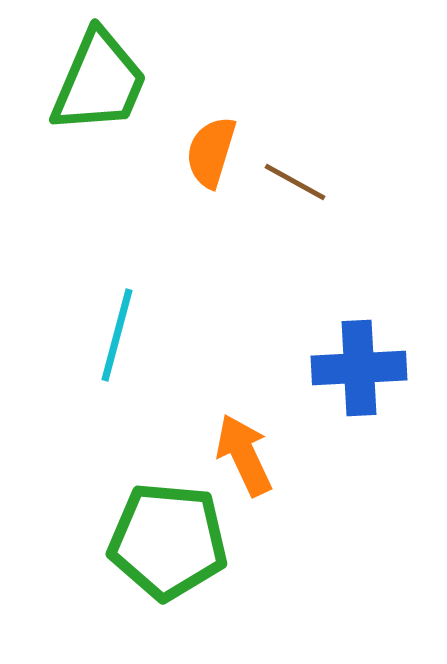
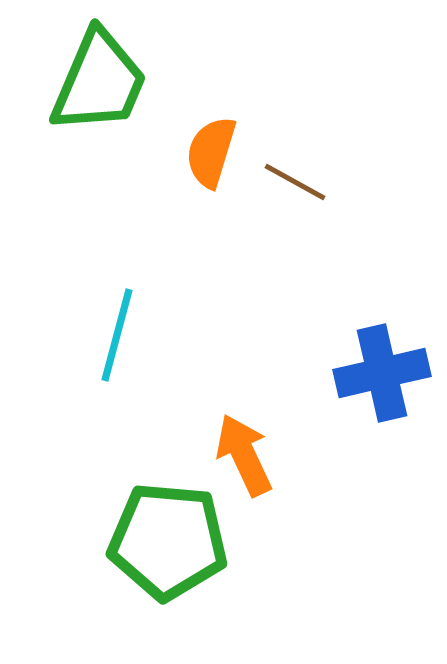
blue cross: moved 23 px right, 5 px down; rotated 10 degrees counterclockwise
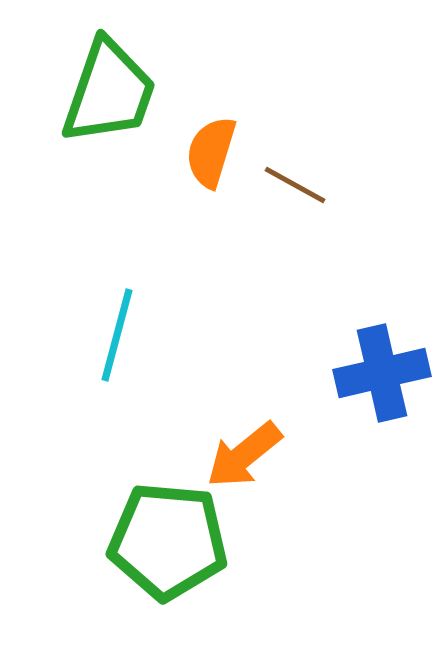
green trapezoid: moved 10 px right, 10 px down; rotated 4 degrees counterclockwise
brown line: moved 3 px down
orange arrow: rotated 104 degrees counterclockwise
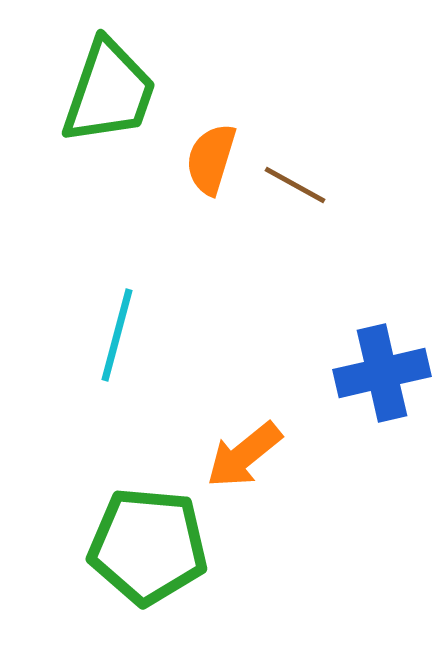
orange semicircle: moved 7 px down
green pentagon: moved 20 px left, 5 px down
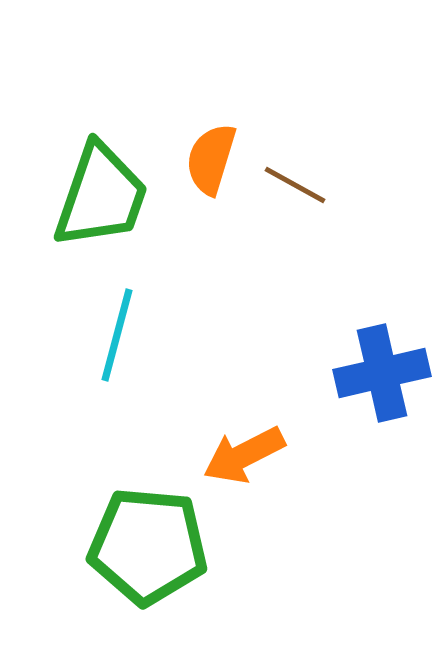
green trapezoid: moved 8 px left, 104 px down
orange arrow: rotated 12 degrees clockwise
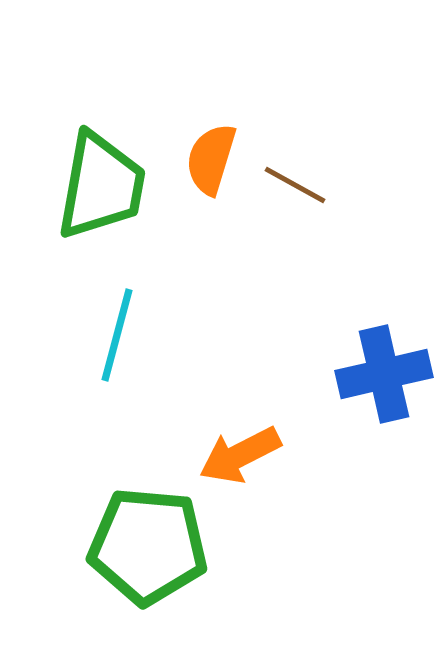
green trapezoid: moved 10 px up; rotated 9 degrees counterclockwise
blue cross: moved 2 px right, 1 px down
orange arrow: moved 4 px left
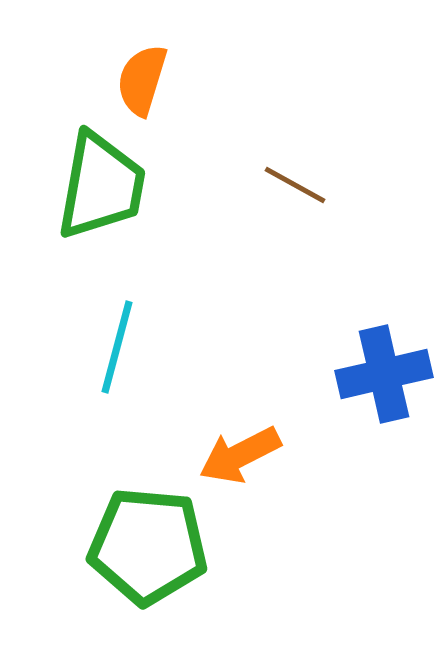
orange semicircle: moved 69 px left, 79 px up
cyan line: moved 12 px down
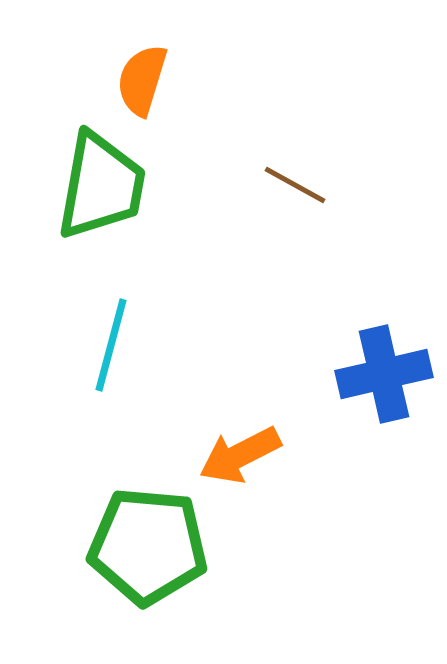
cyan line: moved 6 px left, 2 px up
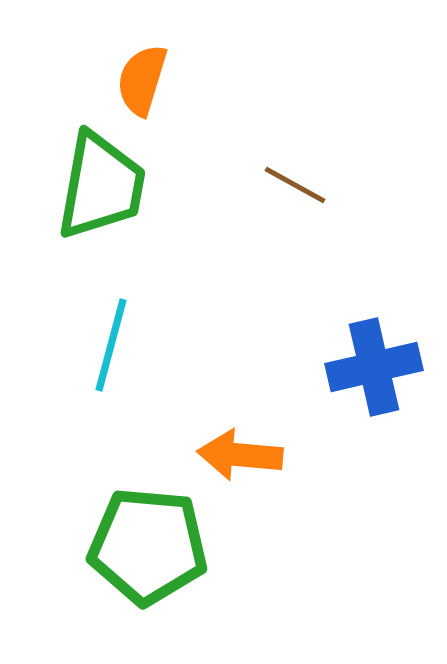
blue cross: moved 10 px left, 7 px up
orange arrow: rotated 32 degrees clockwise
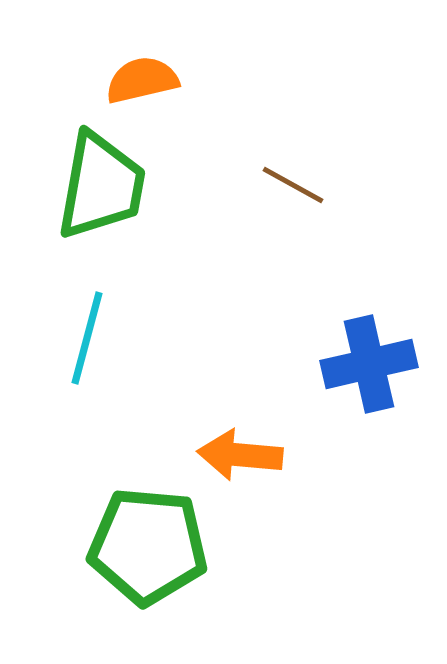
orange semicircle: rotated 60 degrees clockwise
brown line: moved 2 px left
cyan line: moved 24 px left, 7 px up
blue cross: moved 5 px left, 3 px up
